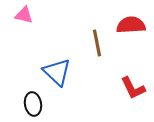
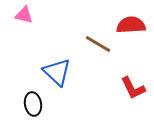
brown line: moved 1 px right, 1 px down; rotated 48 degrees counterclockwise
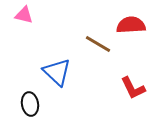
black ellipse: moved 3 px left
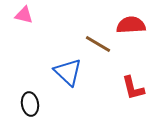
blue triangle: moved 11 px right
red L-shape: rotated 12 degrees clockwise
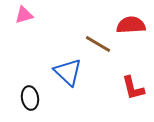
pink triangle: rotated 30 degrees counterclockwise
black ellipse: moved 6 px up
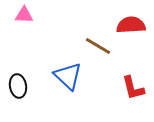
pink triangle: rotated 18 degrees clockwise
brown line: moved 2 px down
blue triangle: moved 4 px down
black ellipse: moved 12 px left, 12 px up
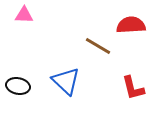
blue triangle: moved 2 px left, 5 px down
black ellipse: rotated 70 degrees counterclockwise
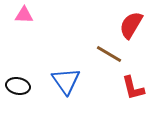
red semicircle: rotated 56 degrees counterclockwise
brown line: moved 11 px right, 8 px down
blue triangle: rotated 12 degrees clockwise
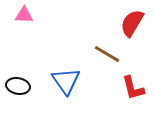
red semicircle: moved 1 px right, 2 px up
brown line: moved 2 px left
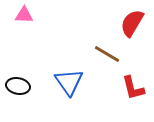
blue triangle: moved 3 px right, 1 px down
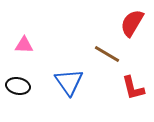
pink triangle: moved 30 px down
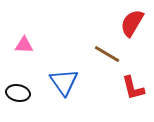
blue triangle: moved 5 px left
black ellipse: moved 7 px down
